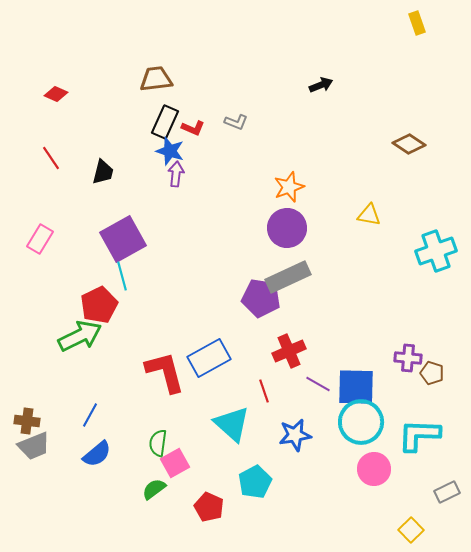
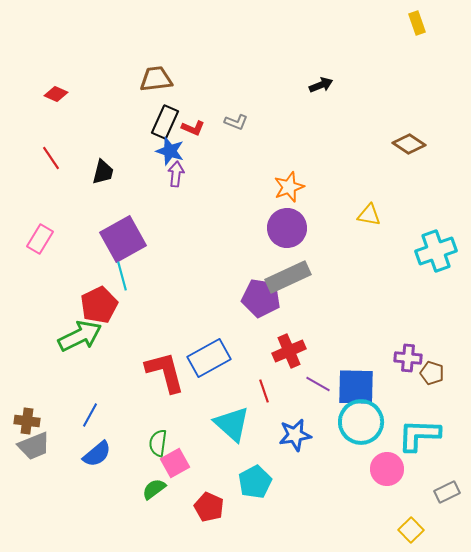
pink circle at (374, 469): moved 13 px right
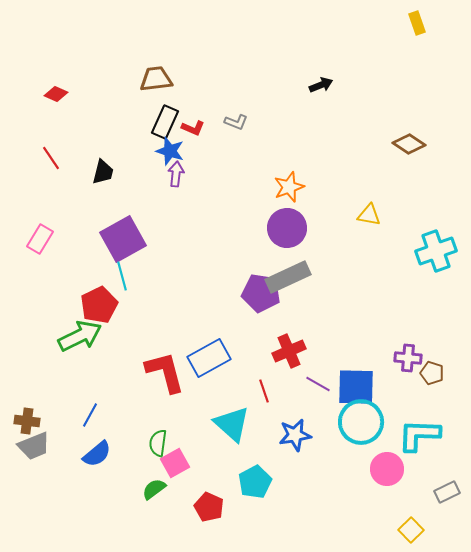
purple pentagon at (261, 298): moved 5 px up
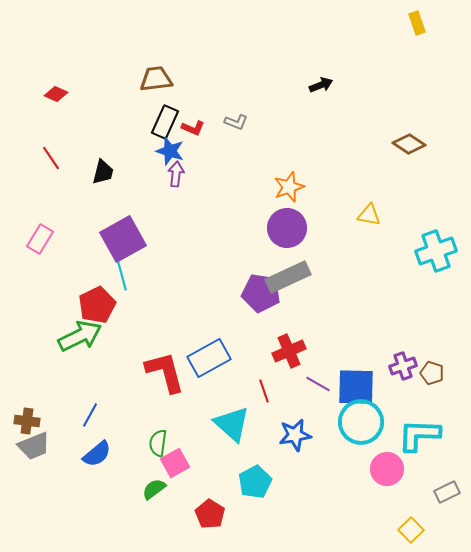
red pentagon at (99, 305): moved 2 px left
purple cross at (408, 358): moved 5 px left, 8 px down; rotated 24 degrees counterclockwise
red pentagon at (209, 507): moved 1 px right, 7 px down; rotated 8 degrees clockwise
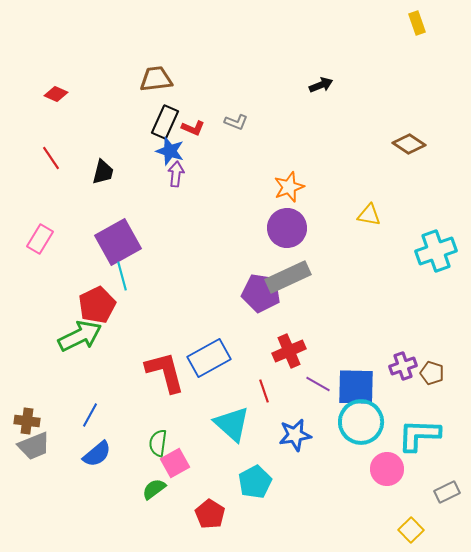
purple square at (123, 239): moved 5 px left, 3 px down
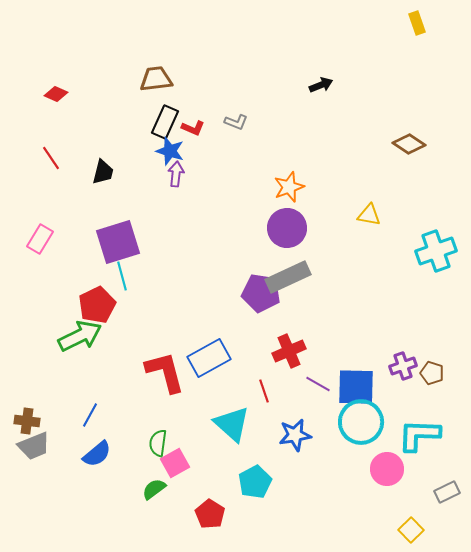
purple square at (118, 242): rotated 12 degrees clockwise
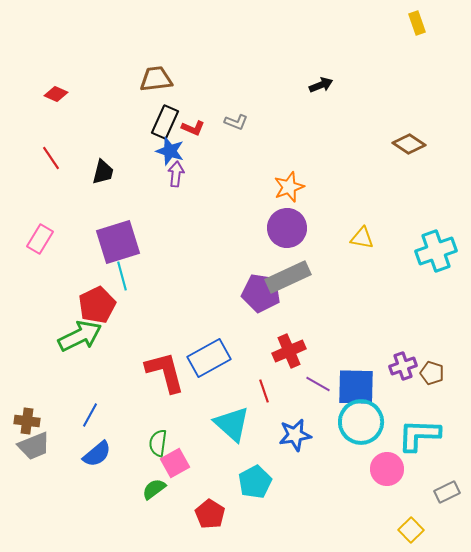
yellow triangle at (369, 215): moved 7 px left, 23 px down
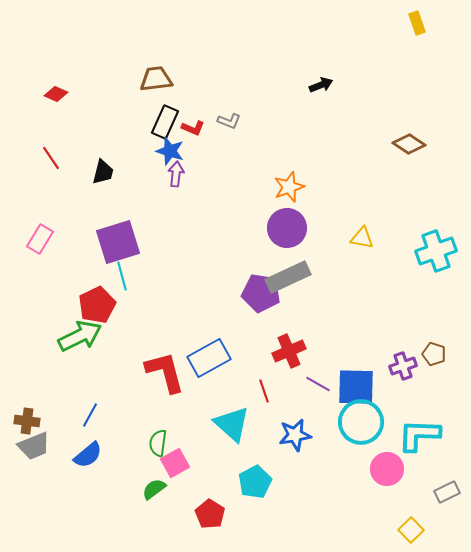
gray L-shape at (236, 122): moved 7 px left, 1 px up
brown pentagon at (432, 373): moved 2 px right, 19 px up
blue semicircle at (97, 454): moved 9 px left, 1 px down
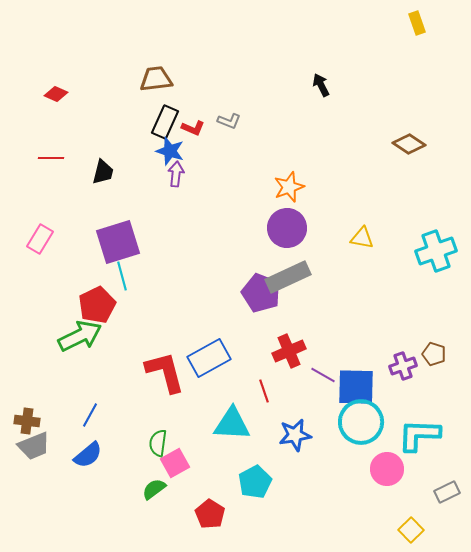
black arrow at (321, 85): rotated 95 degrees counterclockwise
red line at (51, 158): rotated 55 degrees counterclockwise
purple pentagon at (261, 293): rotated 12 degrees clockwise
purple line at (318, 384): moved 5 px right, 9 px up
cyan triangle at (232, 424): rotated 39 degrees counterclockwise
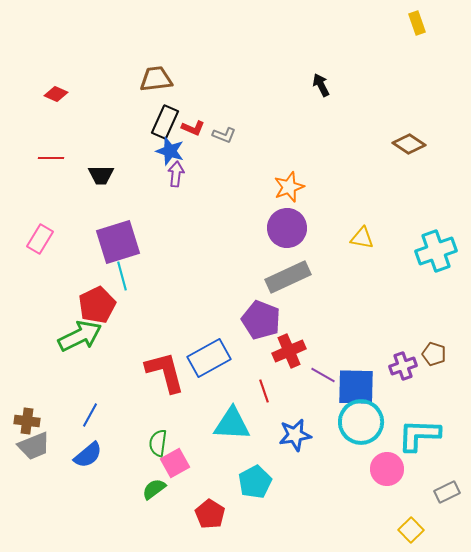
gray L-shape at (229, 121): moved 5 px left, 14 px down
black trapezoid at (103, 172): moved 2 px left, 3 px down; rotated 76 degrees clockwise
purple pentagon at (261, 293): moved 27 px down
